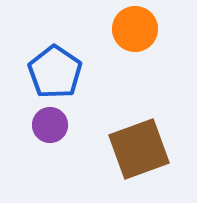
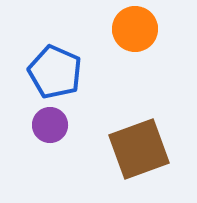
blue pentagon: rotated 10 degrees counterclockwise
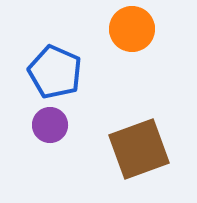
orange circle: moved 3 px left
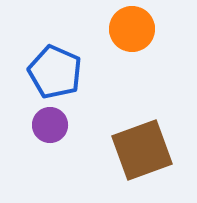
brown square: moved 3 px right, 1 px down
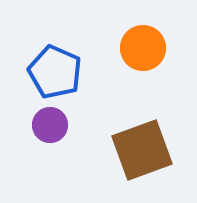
orange circle: moved 11 px right, 19 px down
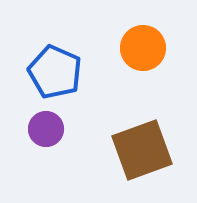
purple circle: moved 4 px left, 4 px down
